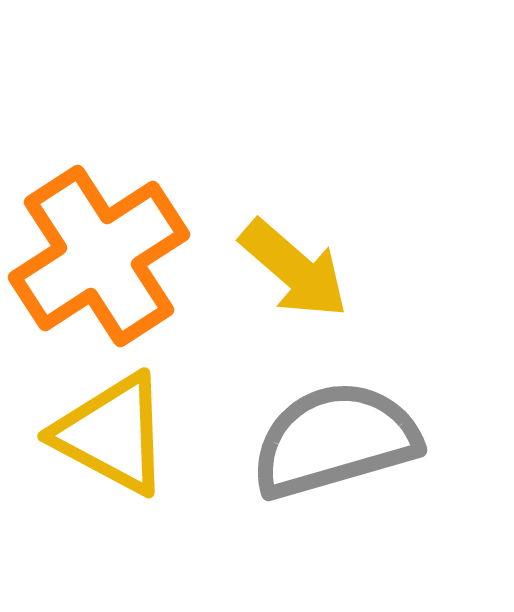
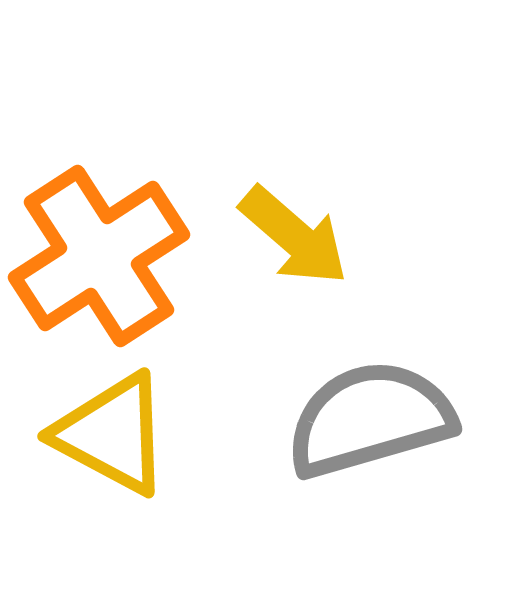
yellow arrow: moved 33 px up
gray semicircle: moved 35 px right, 21 px up
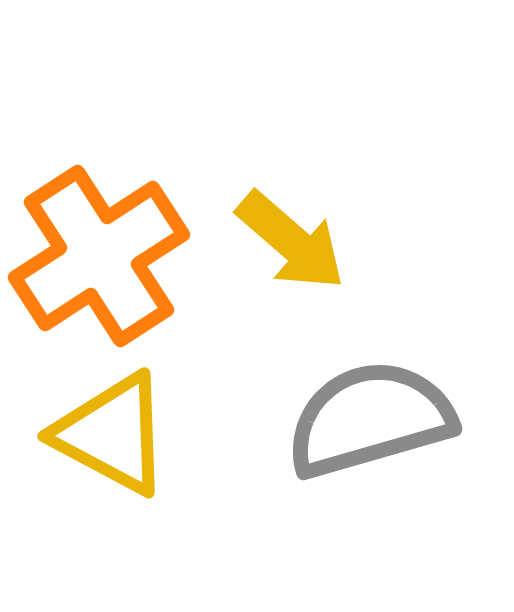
yellow arrow: moved 3 px left, 5 px down
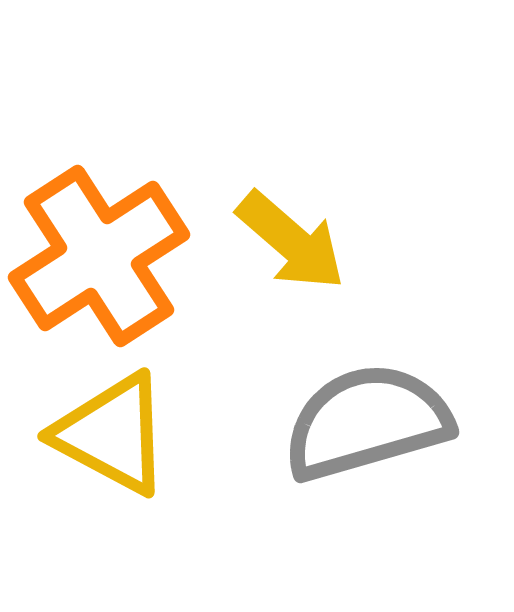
gray semicircle: moved 3 px left, 3 px down
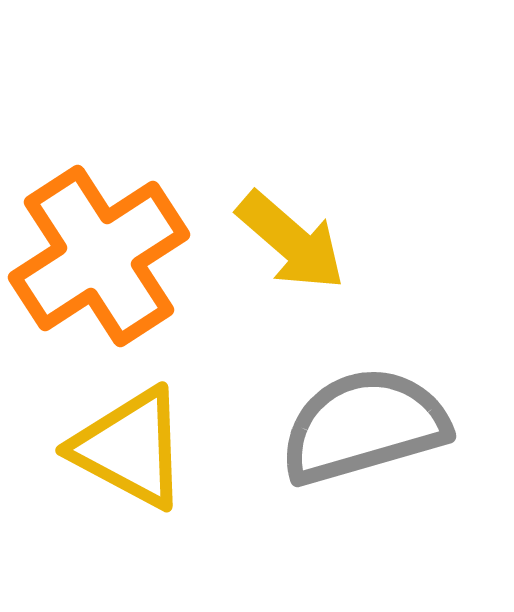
gray semicircle: moved 3 px left, 4 px down
yellow triangle: moved 18 px right, 14 px down
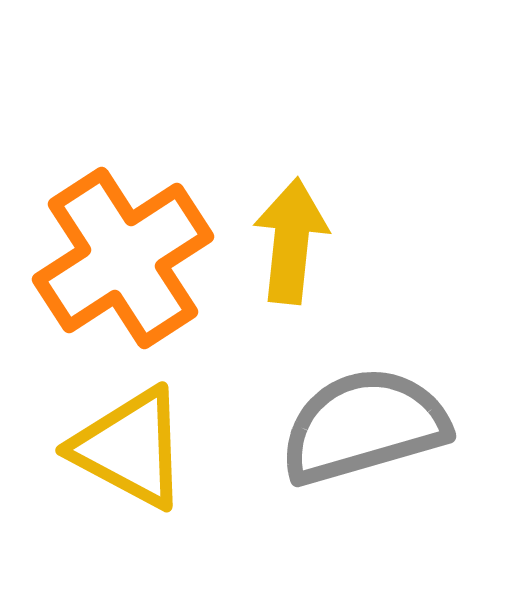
yellow arrow: rotated 125 degrees counterclockwise
orange cross: moved 24 px right, 2 px down
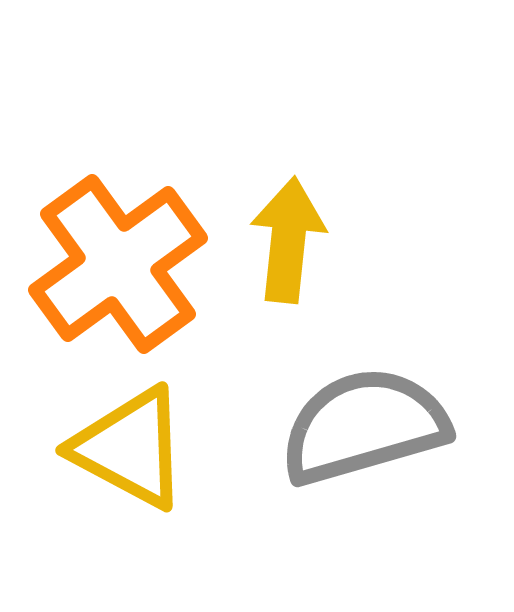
yellow arrow: moved 3 px left, 1 px up
orange cross: moved 5 px left, 6 px down; rotated 3 degrees counterclockwise
